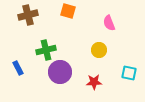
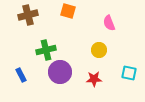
blue rectangle: moved 3 px right, 7 px down
red star: moved 3 px up
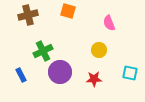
green cross: moved 3 px left, 1 px down; rotated 12 degrees counterclockwise
cyan square: moved 1 px right
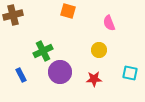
brown cross: moved 15 px left
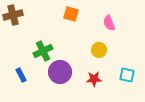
orange square: moved 3 px right, 3 px down
cyan square: moved 3 px left, 2 px down
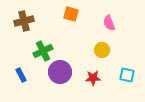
brown cross: moved 11 px right, 6 px down
yellow circle: moved 3 px right
red star: moved 1 px left, 1 px up
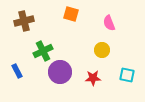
blue rectangle: moved 4 px left, 4 px up
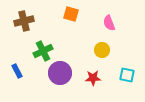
purple circle: moved 1 px down
